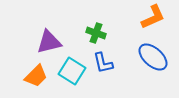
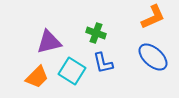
orange trapezoid: moved 1 px right, 1 px down
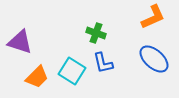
purple triangle: moved 29 px left; rotated 32 degrees clockwise
blue ellipse: moved 1 px right, 2 px down
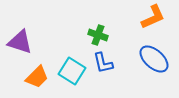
green cross: moved 2 px right, 2 px down
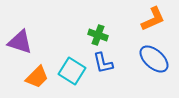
orange L-shape: moved 2 px down
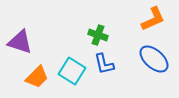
blue L-shape: moved 1 px right, 1 px down
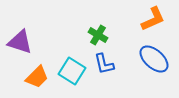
green cross: rotated 12 degrees clockwise
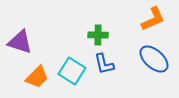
green cross: rotated 30 degrees counterclockwise
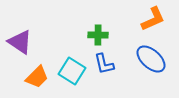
purple triangle: rotated 16 degrees clockwise
blue ellipse: moved 3 px left
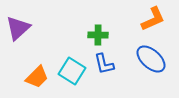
purple triangle: moved 2 px left, 14 px up; rotated 44 degrees clockwise
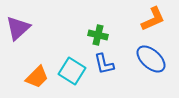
green cross: rotated 12 degrees clockwise
